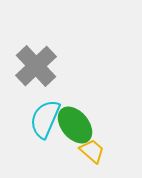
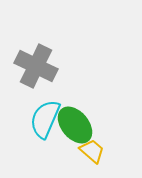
gray cross: rotated 21 degrees counterclockwise
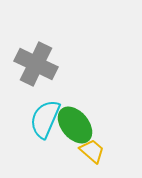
gray cross: moved 2 px up
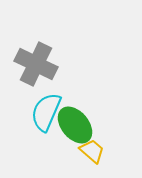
cyan semicircle: moved 1 px right, 7 px up
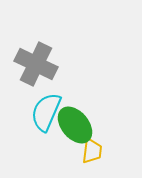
yellow trapezoid: rotated 56 degrees clockwise
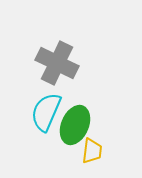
gray cross: moved 21 px right, 1 px up
green ellipse: rotated 63 degrees clockwise
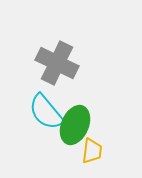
cyan semicircle: rotated 63 degrees counterclockwise
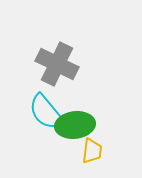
gray cross: moved 1 px down
green ellipse: rotated 60 degrees clockwise
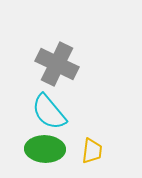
cyan semicircle: moved 3 px right
green ellipse: moved 30 px left, 24 px down; rotated 9 degrees clockwise
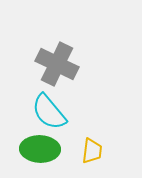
green ellipse: moved 5 px left
